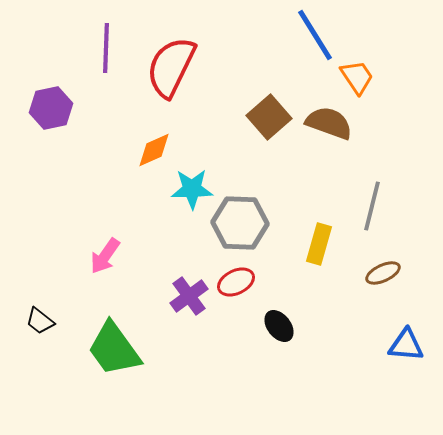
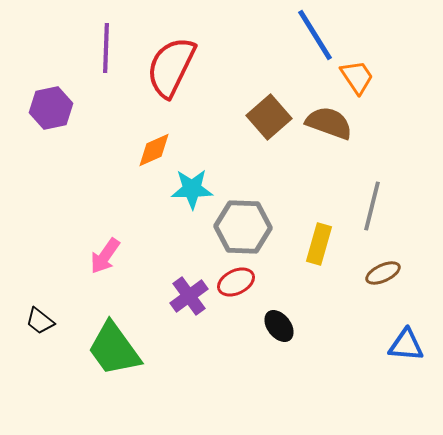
gray hexagon: moved 3 px right, 4 px down
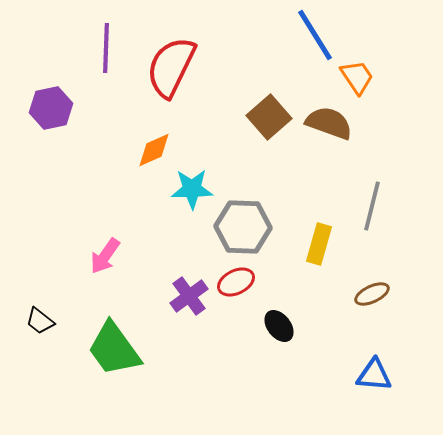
brown ellipse: moved 11 px left, 21 px down
blue triangle: moved 32 px left, 30 px down
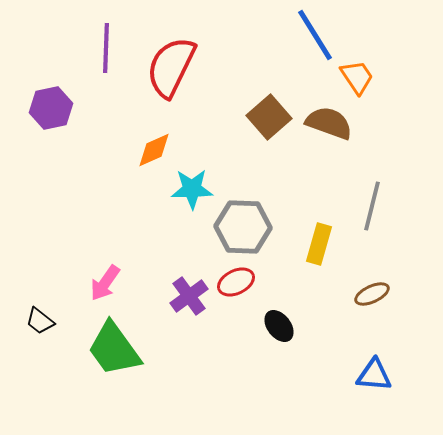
pink arrow: moved 27 px down
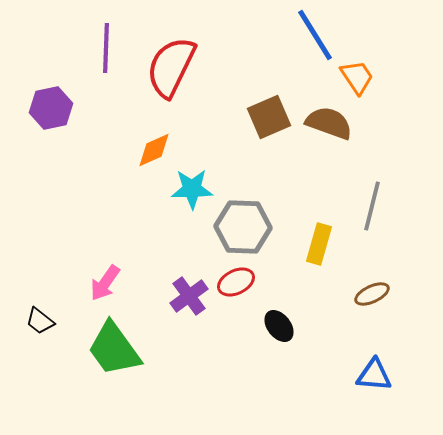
brown square: rotated 18 degrees clockwise
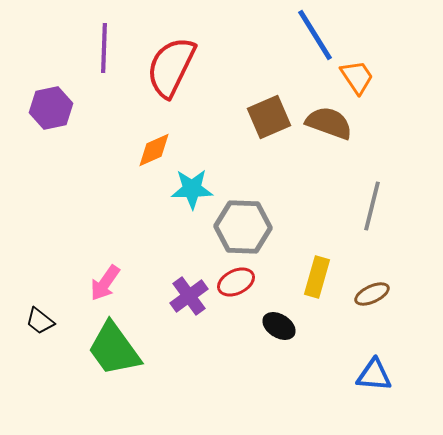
purple line: moved 2 px left
yellow rectangle: moved 2 px left, 33 px down
black ellipse: rotated 20 degrees counterclockwise
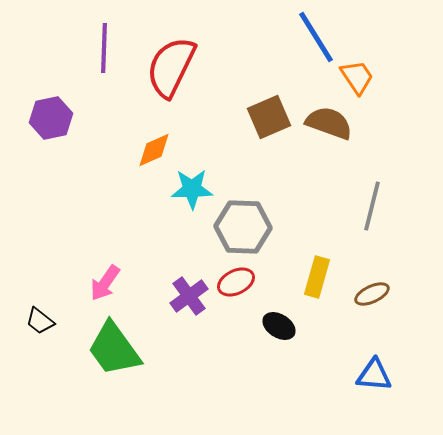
blue line: moved 1 px right, 2 px down
purple hexagon: moved 10 px down
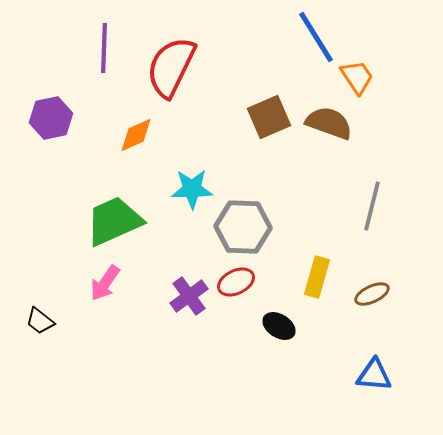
orange diamond: moved 18 px left, 15 px up
green trapezoid: moved 128 px up; rotated 102 degrees clockwise
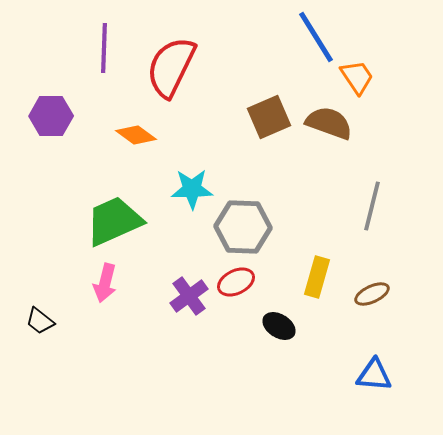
purple hexagon: moved 2 px up; rotated 12 degrees clockwise
orange diamond: rotated 60 degrees clockwise
pink arrow: rotated 21 degrees counterclockwise
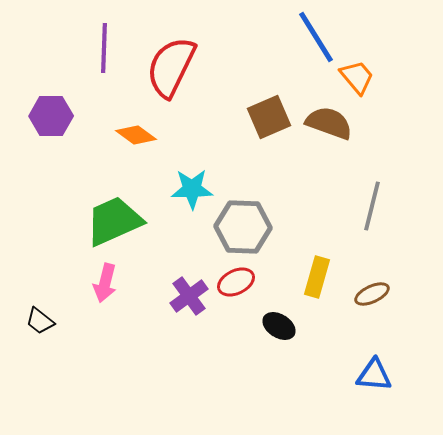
orange trapezoid: rotated 6 degrees counterclockwise
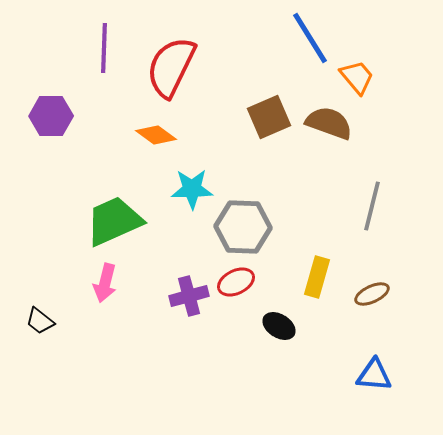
blue line: moved 6 px left, 1 px down
orange diamond: moved 20 px right
purple cross: rotated 21 degrees clockwise
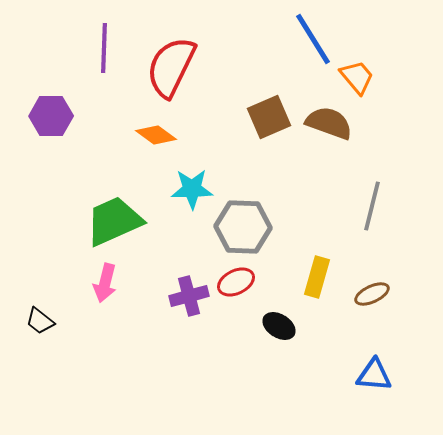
blue line: moved 3 px right, 1 px down
